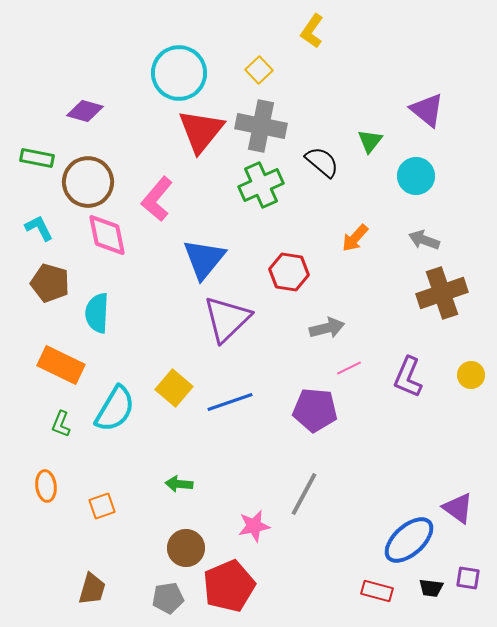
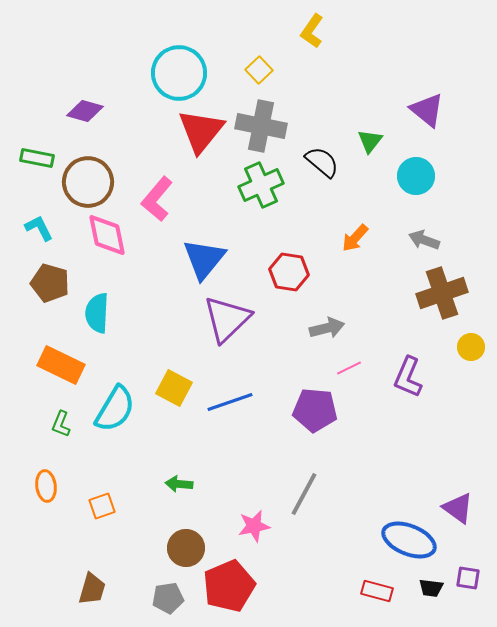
yellow circle at (471, 375): moved 28 px up
yellow square at (174, 388): rotated 12 degrees counterclockwise
blue ellipse at (409, 540): rotated 64 degrees clockwise
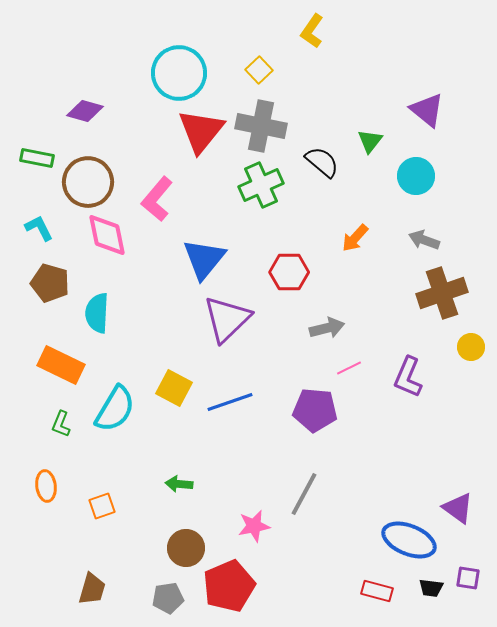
red hexagon at (289, 272): rotated 9 degrees counterclockwise
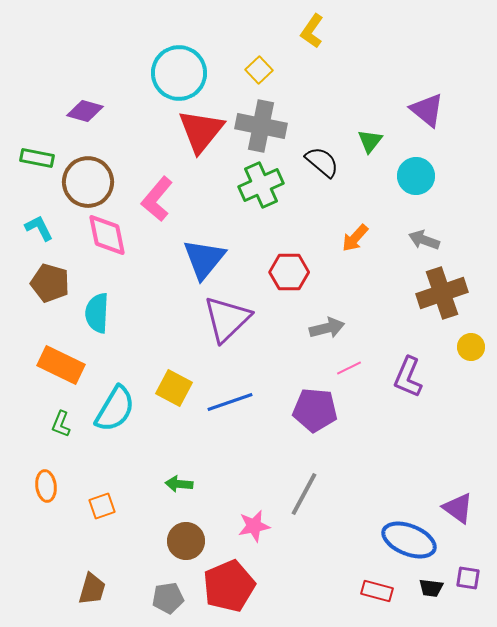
brown circle at (186, 548): moved 7 px up
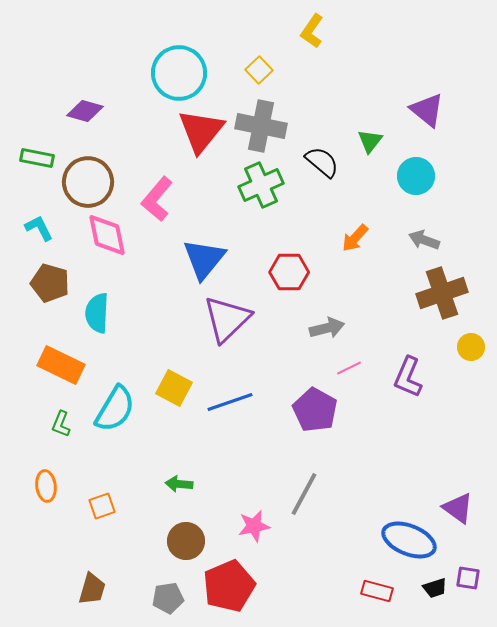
purple pentagon at (315, 410): rotated 24 degrees clockwise
black trapezoid at (431, 588): moved 4 px right; rotated 25 degrees counterclockwise
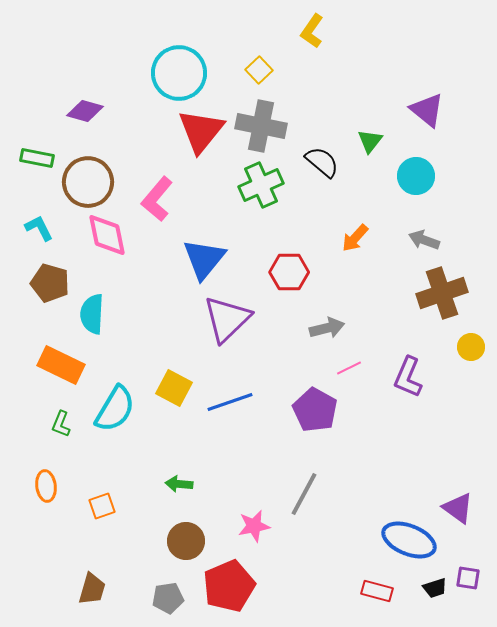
cyan semicircle at (97, 313): moved 5 px left, 1 px down
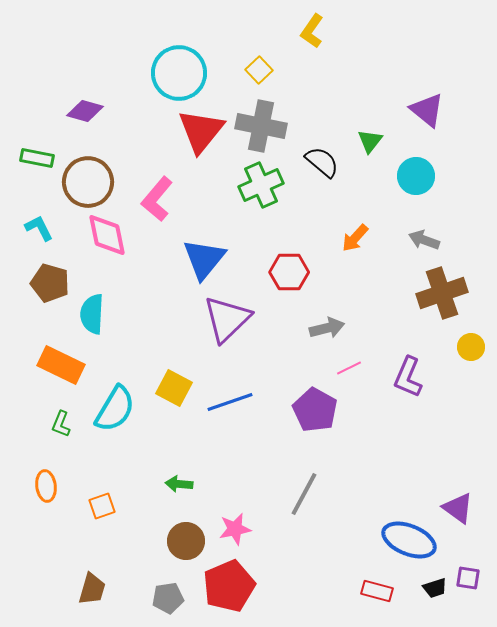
pink star at (254, 526): moved 19 px left, 3 px down
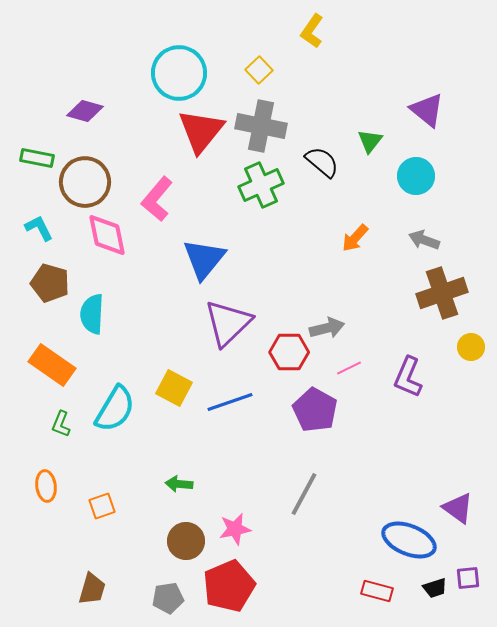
brown circle at (88, 182): moved 3 px left
red hexagon at (289, 272): moved 80 px down
purple triangle at (227, 319): moved 1 px right, 4 px down
orange rectangle at (61, 365): moved 9 px left; rotated 9 degrees clockwise
purple square at (468, 578): rotated 15 degrees counterclockwise
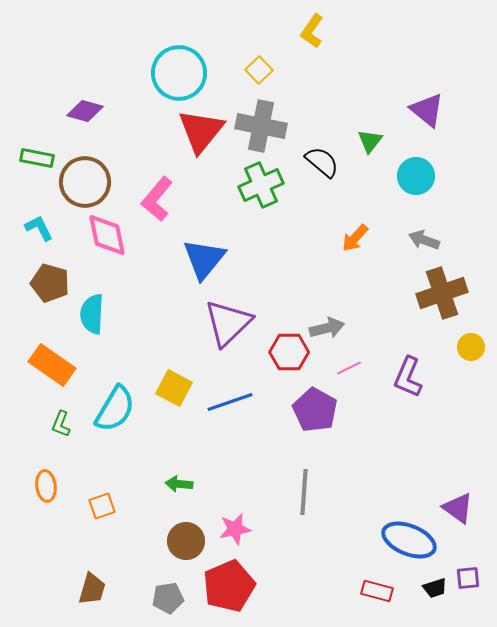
gray line at (304, 494): moved 2 px up; rotated 24 degrees counterclockwise
